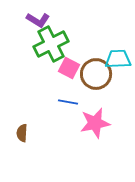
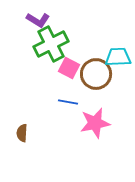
cyan trapezoid: moved 2 px up
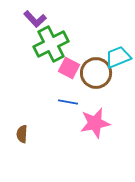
purple L-shape: moved 3 px left, 1 px up; rotated 15 degrees clockwise
cyan trapezoid: rotated 20 degrees counterclockwise
brown circle: moved 1 px up
brown semicircle: moved 1 px down
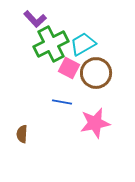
cyan trapezoid: moved 35 px left, 13 px up; rotated 8 degrees counterclockwise
blue line: moved 6 px left
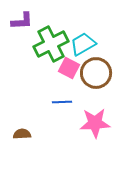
purple L-shape: moved 13 px left, 2 px down; rotated 50 degrees counterclockwise
blue line: rotated 12 degrees counterclockwise
pink star: rotated 8 degrees clockwise
brown semicircle: rotated 84 degrees clockwise
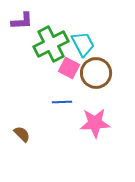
cyan trapezoid: rotated 92 degrees clockwise
brown semicircle: rotated 48 degrees clockwise
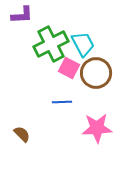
purple L-shape: moved 6 px up
pink star: moved 2 px right, 5 px down
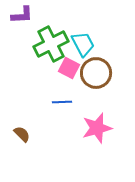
pink star: rotated 12 degrees counterclockwise
